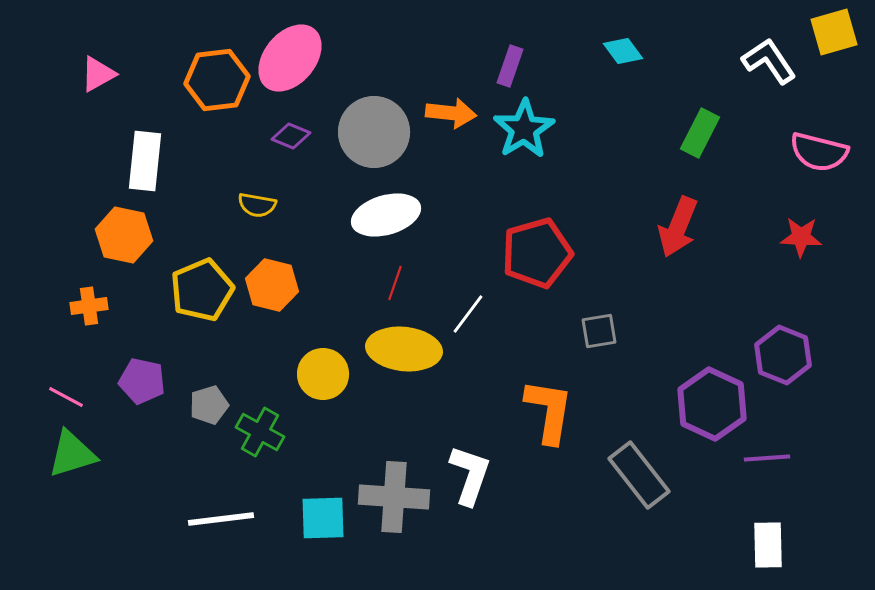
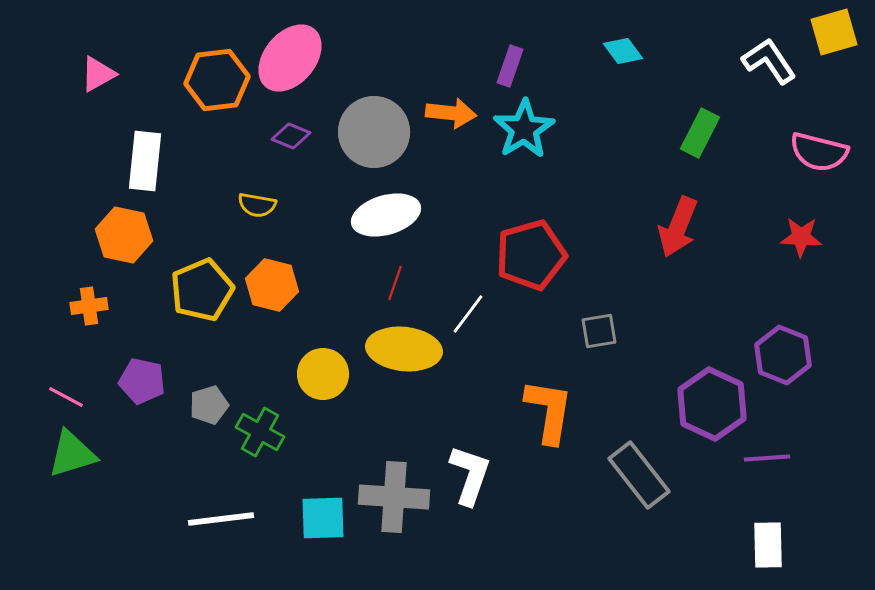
red pentagon at (537, 253): moved 6 px left, 2 px down
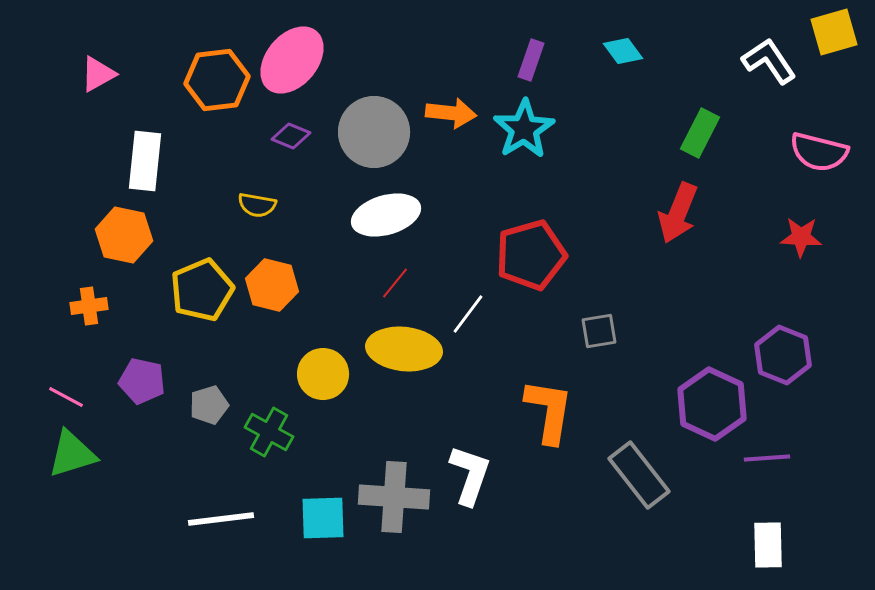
pink ellipse at (290, 58): moved 2 px right, 2 px down
purple rectangle at (510, 66): moved 21 px right, 6 px up
red arrow at (678, 227): moved 14 px up
red line at (395, 283): rotated 20 degrees clockwise
green cross at (260, 432): moved 9 px right
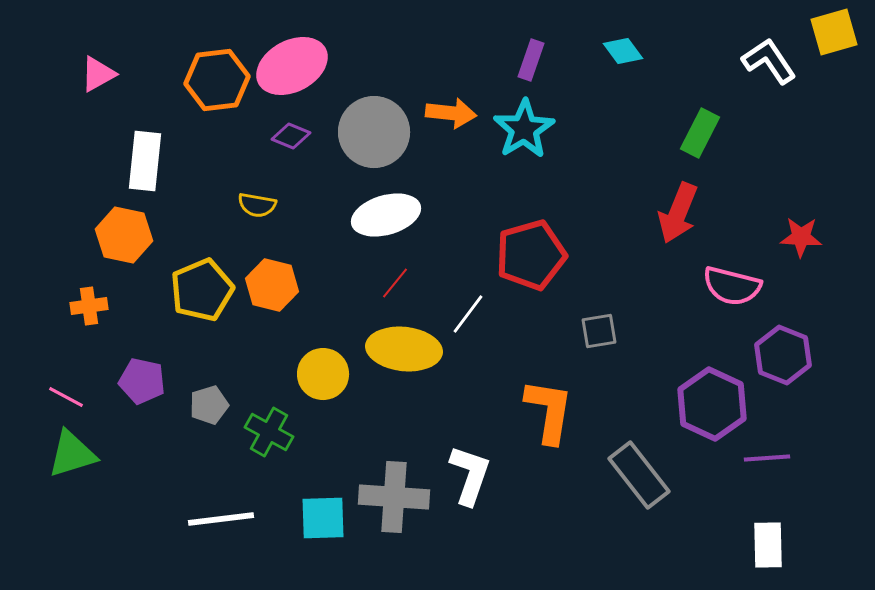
pink ellipse at (292, 60): moved 6 px down; rotated 22 degrees clockwise
pink semicircle at (819, 152): moved 87 px left, 134 px down
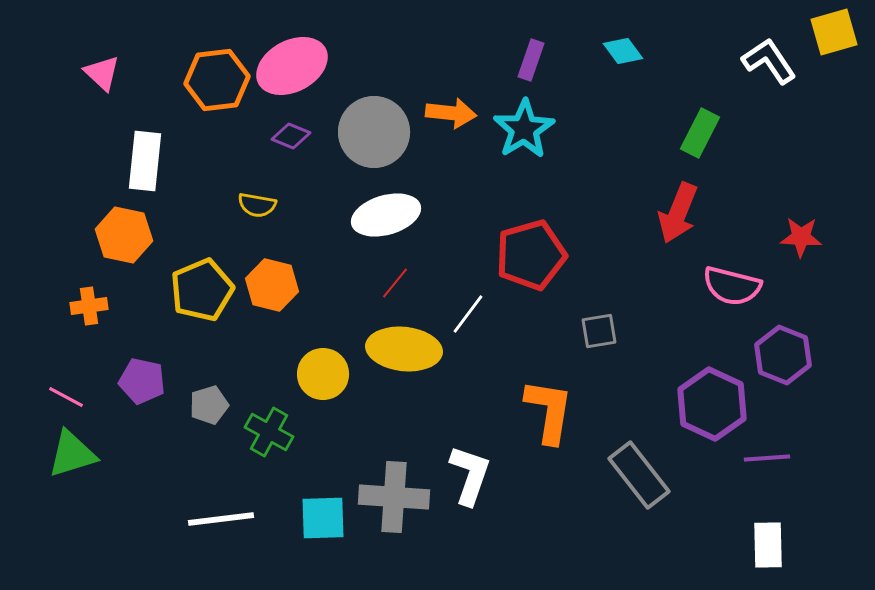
pink triangle at (98, 74): moved 4 px right, 1 px up; rotated 48 degrees counterclockwise
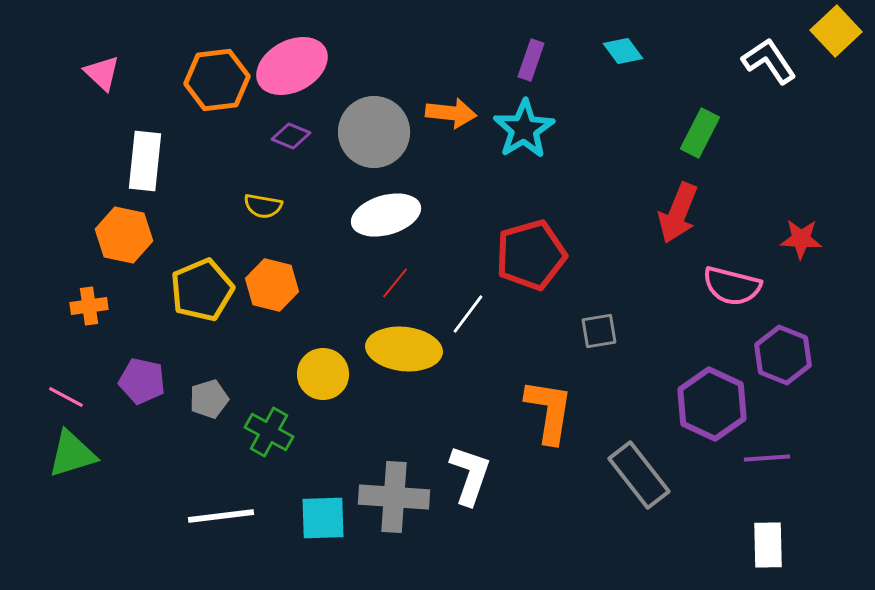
yellow square at (834, 32): moved 2 px right, 1 px up; rotated 27 degrees counterclockwise
yellow semicircle at (257, 205): moved 6 px right, 1 px down
red star at (801, 237): moved 2 px down
gray pentagon at (209, 405): moved 6 px up
white line at (221, 519): moved 3 px up
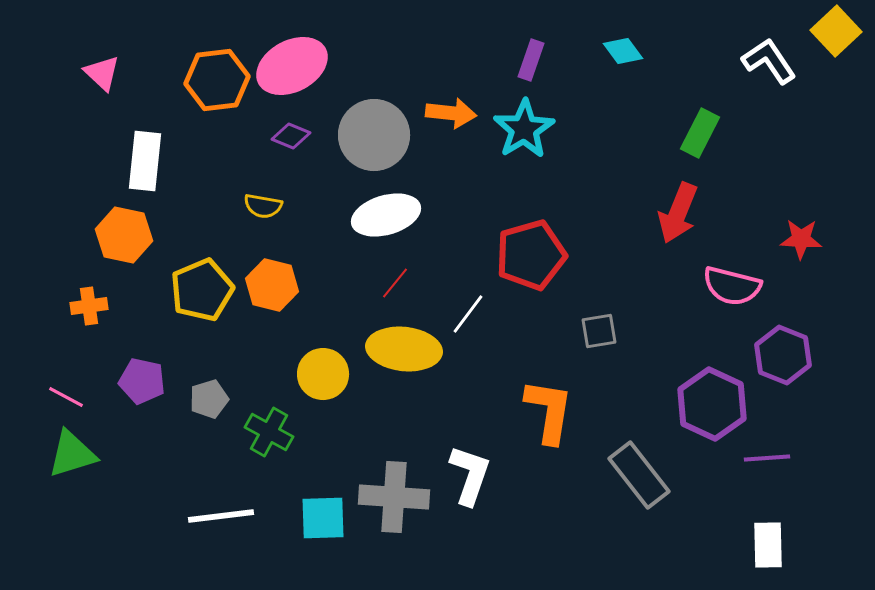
gray circle at (374, 132): moved 3 px down
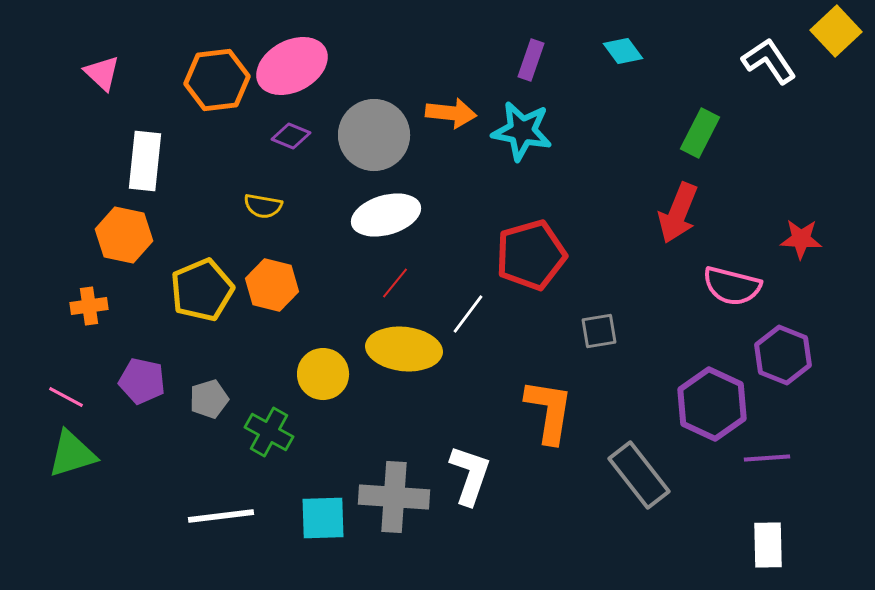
cyan star at (524, 129): moved 2 px left, 2 px down; rotated 30 degrees counterclockwise
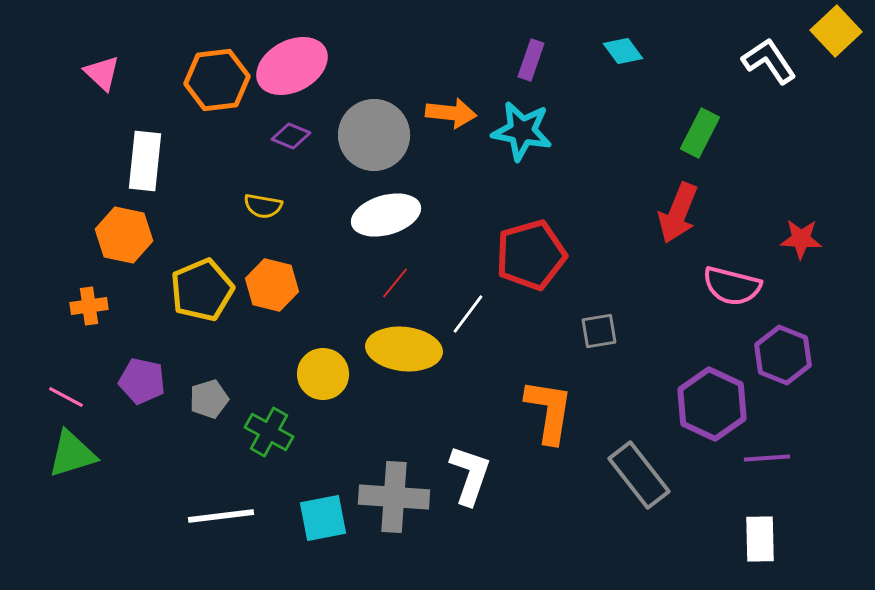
cyan square at (323, 518): rotated 9 degrees counterclockwise
white rectangle at (768, 545): moved 8 px left, 6 px up
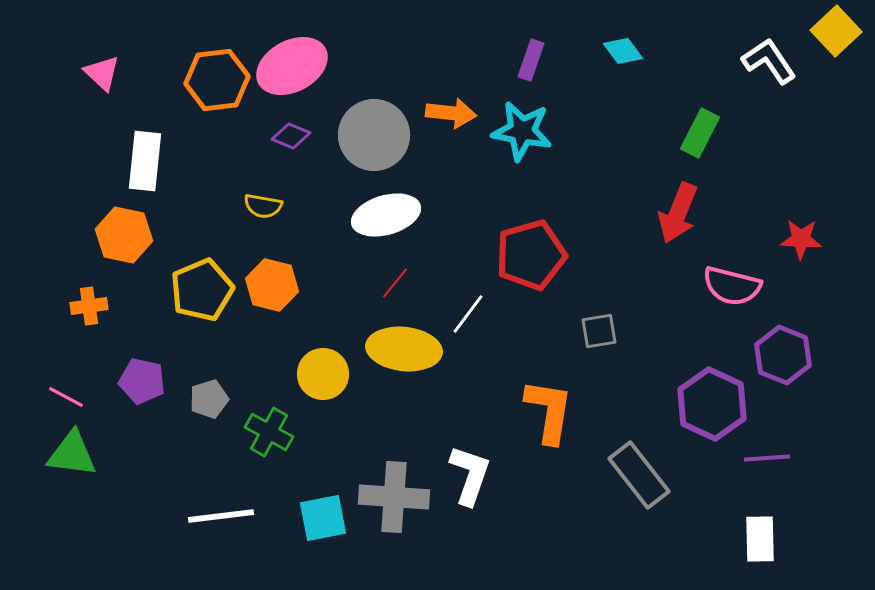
green triangle at (72, 454): rotated 24 degrees clockwise
